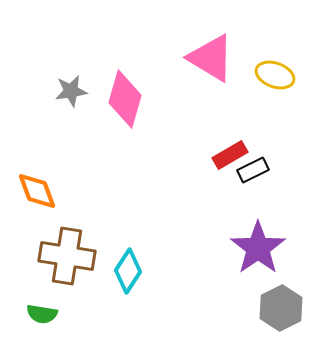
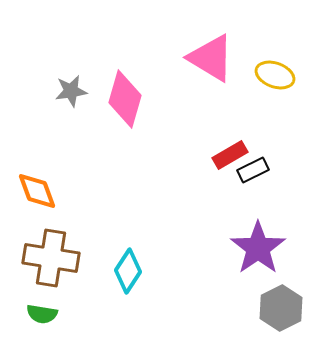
brown cross: moved 16 px left, 2 px down
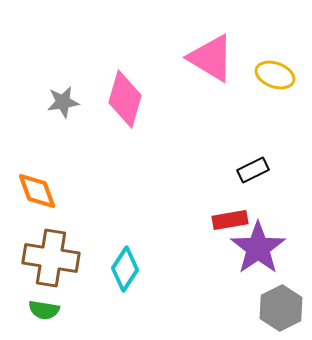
gray star: moved 8 px left, 11 px down
red rectangle: moved 65 px down; rotated 20 degrees clockwise
cyan diamond: moved 3 px left, 2 px up
green semicircle: moved 2 px right, 4 px up
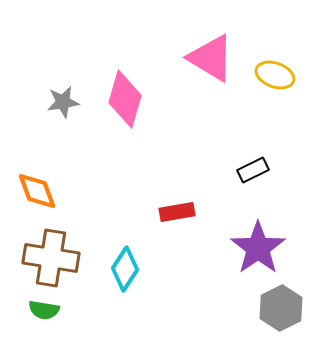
red rectangle: moved 53 px left, 8 px up
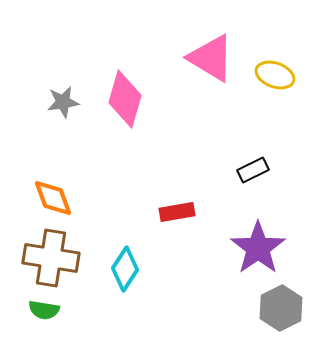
orange diamond: moved 16 px right, 7 px down
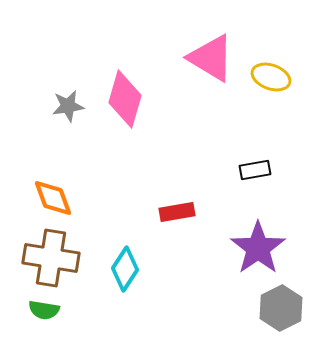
yellow ellipse: moved 4 px left, 2 px down
gray star: moved 5 px right, 4 px down
black rectangle: moved 2 px right; rotated 16 degrees clockwise
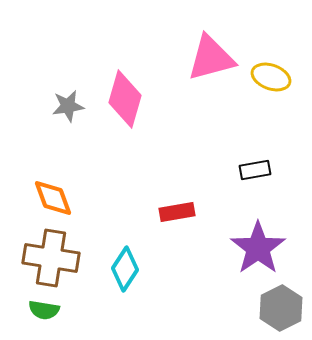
pink triangle: rotated 46 degrees counterclockwise
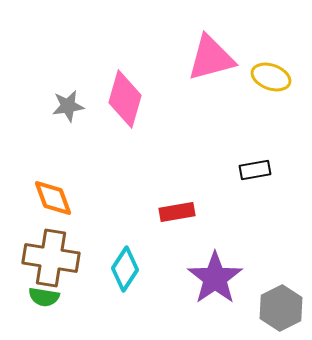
purple star: moved 43 px left, 30 px down
green semicircle: moved 13 px up
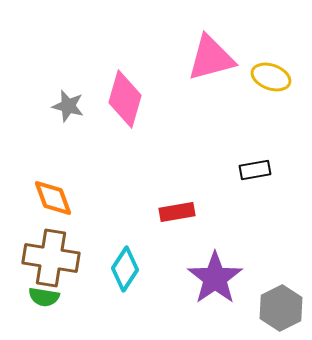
gray star: rotated 24 degrees clockwise
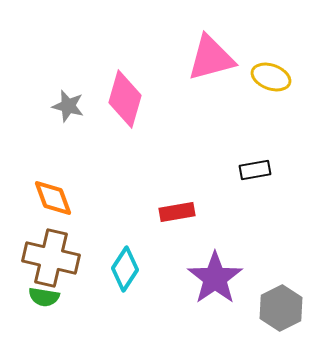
brown cross: rotated 4 degrees clockwise
